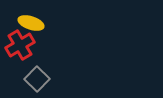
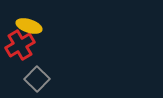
yellow ellipse: moved 2 px left, 3 px down
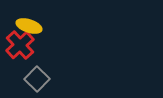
red cross: rotated 12 degrees counterclockwise
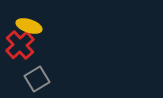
gray square: rotated 15 degrees clockwise
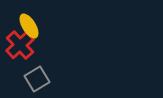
yellow ellipse: rotated 40 degrees clockwise
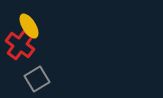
red cross: rotated 12 degrees counterclockwise
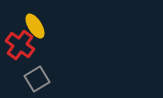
yellow ellipse: moved 6 px right
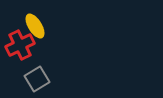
red cross: rotated 28 degrees clockwise
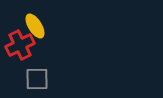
gray square: rotated 30 degrees clockwise
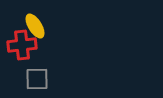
red cross: moved 2 px right; rotated 20 degrees clockwise
